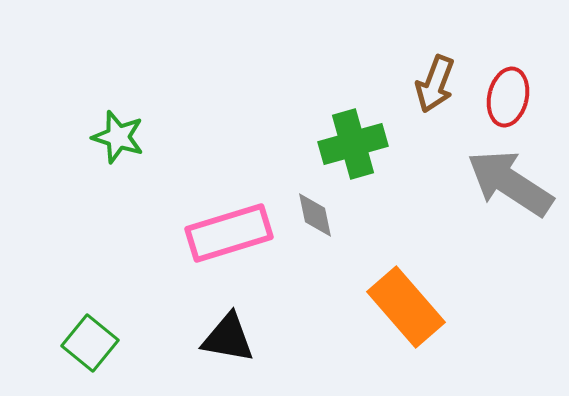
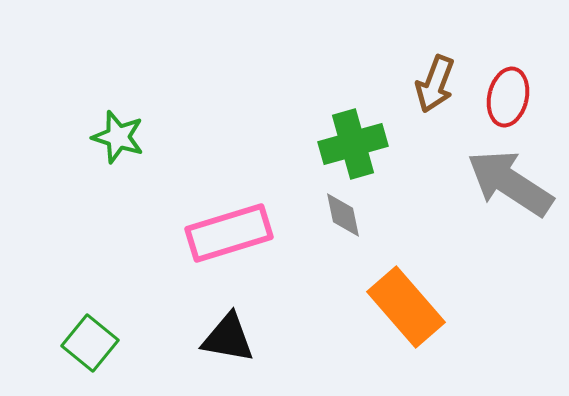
gray diamond: moved 28 px right
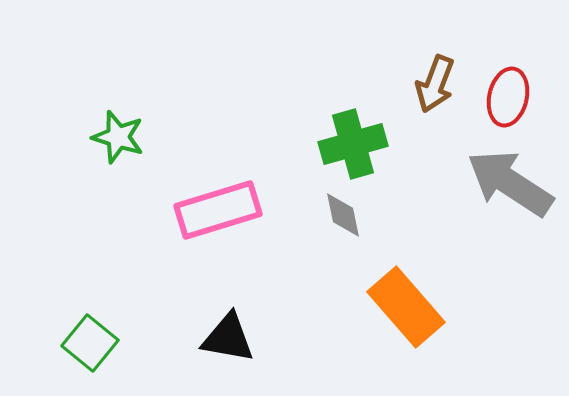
pink rectangle: moved 11 px left, 23 px up
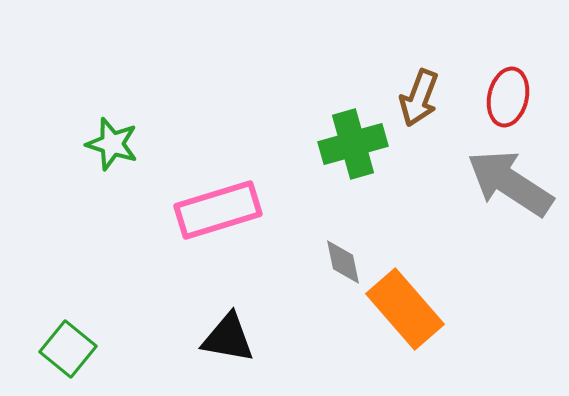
brown arrow: moved 16 px left, 14 px down
green star: moved 6 px left, 7 px down
gray diamond: moved 47 px down
orange rectangle: moved 1 px left, 2 px down
green square: moved 22 px left, 6 px down
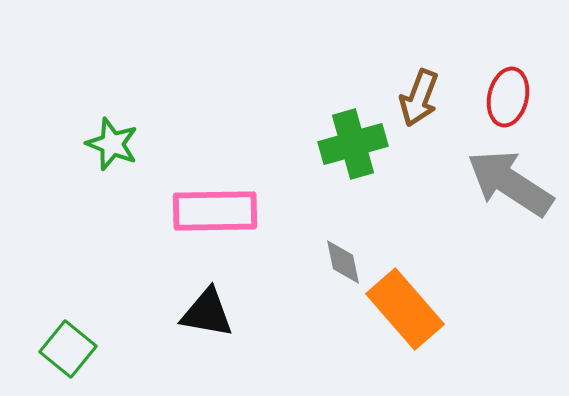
green star: rotated 4 degrees clockwise
pink rectangle: moved 3 px left, 1 px down; rotated 16 degrees clockwise
black triangle: moved 21 px left, 25 px up
